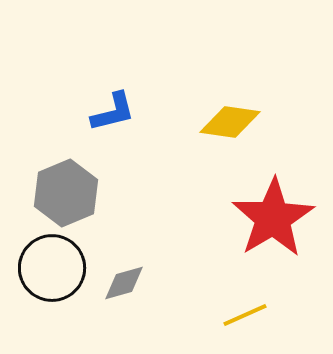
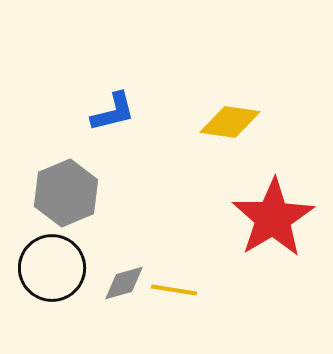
yellow line: moved 71 px left, 25 px up; rotated 33 degrees clockwise
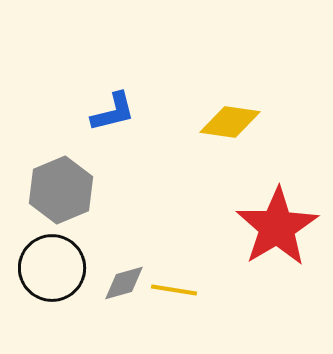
gray hexagon: moved 5 px left, 3 px up
red star: moved 4 px right, 9 px down
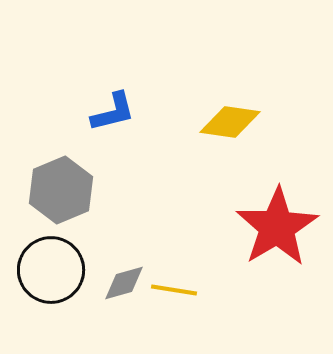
black circle: moved 1 px left, 2 px down
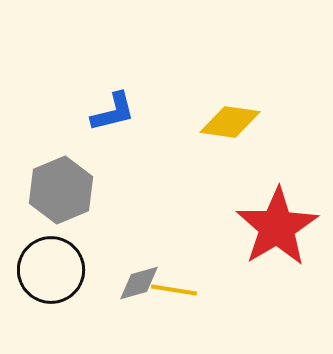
gray diamond: moved 15 px right
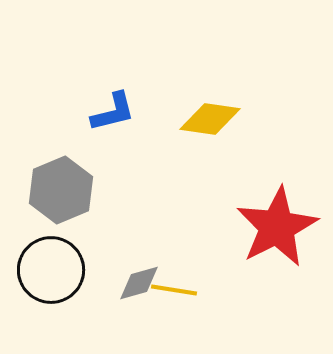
yellow diamond: moved 20 px left, 3 px up
red star: rotated 4 degrees clockwise
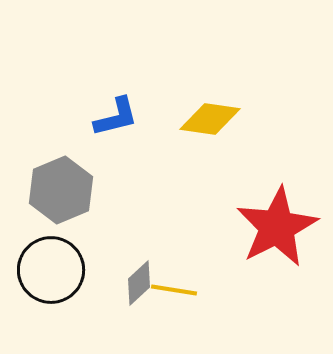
blue L-shape: moved 3 px right, 5 px down
gray diamond: rotated 27 degrees counterclockwise
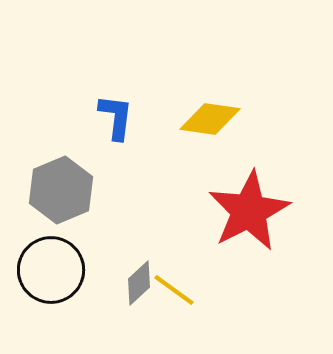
blue L-shape: rotated 69 degrees counterclockwise
red star: moved 28 px left, 16 px up
yellow line: rotated 27 degrees clockwise
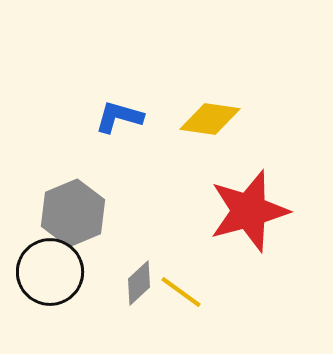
blue L-shape: moved 3 px right; rotated 81 degrees counterclockwise
gray hexagon: moved 12 px right, 23 px down
red star: rotated 12 degrees clockwise
black circle: moved 1 px left, 2 px down
yellow line: moved 7 px right, 2 px down
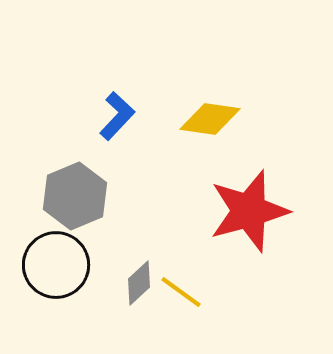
blue L-shape: moved 2 px left, 1 px up; rotated 117 degrees clockwise
gray hexagon: moved 2 px right, 17 px up
black circle: moved 6 px right, 7 px up
